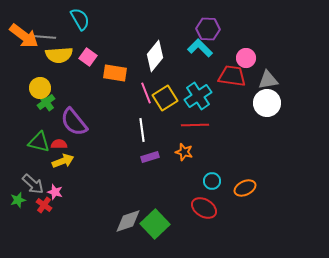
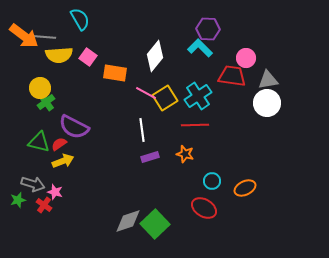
pink line: rotated 40 degrees counterclockwise
purple semicircle: moved 5 px down; rotated 24 degrees counterclockwise
red semicircle: rotated 35 degrees counterclockwise
orange star: moved 1 px right, 2 px down
gray arrow: rotated 25 degrees counterclockwise
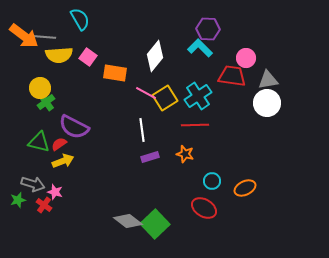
gray diamond: rotated 56 degrees clockwise
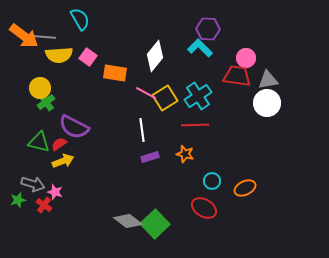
red trapezoid: moved 5 px right
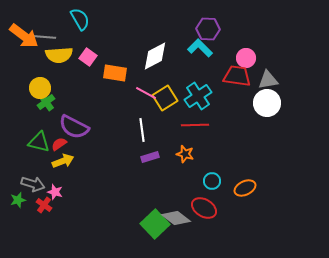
white diamond: rotated 24 degrees clockwise
gray diamond: moved 48 px right, 3 px up
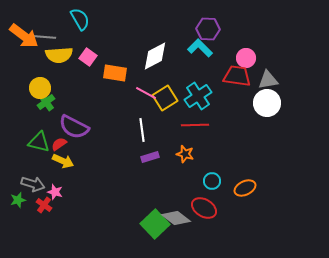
yellow arrow: rotated 45 degrees clockwise
